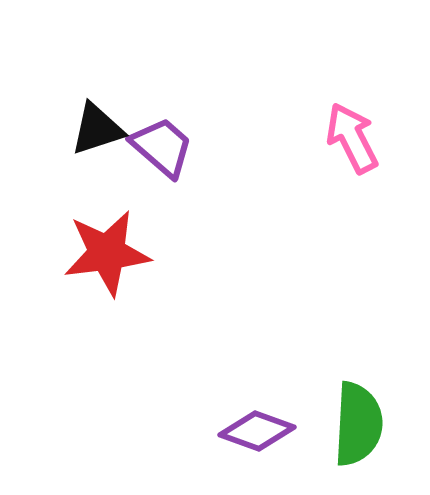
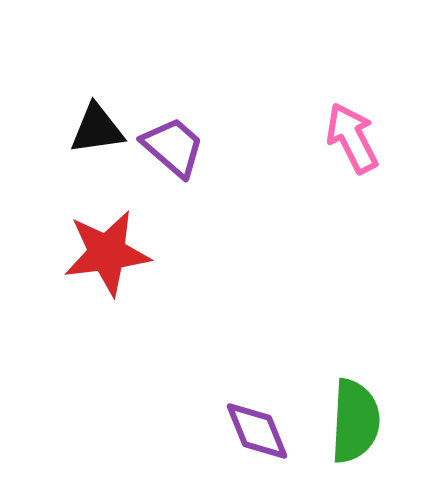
black triangle: rotated 10 degrees clockwise
purple trapezoid: moved 11 px right
green semicircle: moved 3 px left, 3 px up
purple diamond: rotated 48 degrees clockwise
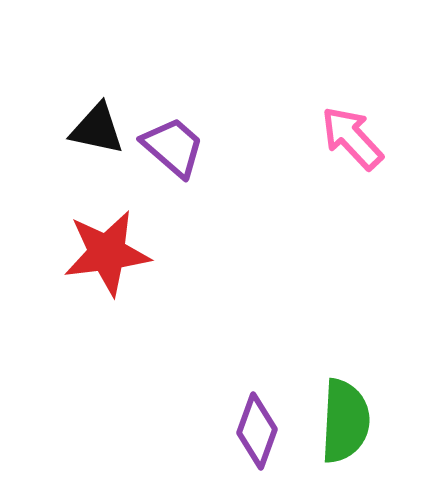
black triangle: rotated 20 degrees clockwise
pink arrow: rotated 16 degrees counterclockwise
green semicircle: moved 10 px left
purple diamond: rotated 42 degrees clockwise
